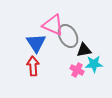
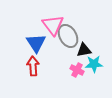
pink triangle: rotated 30 degrees clockwise
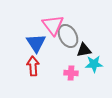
pink cross: moved 6 px left, 3 px down; rotated 24 degrees counterclockwise
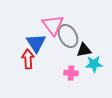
red arrow: moved 5 px left, 7 px up
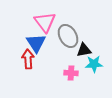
pink triangle: moved 8 px left, 3 px up
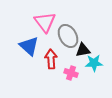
blue triangle: moved 7 px left, 3 px down; rotated 15 degrees counterclockwise
black triangle: moved 1 px left
red arrow: moved 23 px right
cyan star: moved 1 px up
pink cross: rotated 16 degrees clockwise
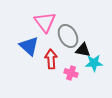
black triangle: rotated 21 degrees clockwise
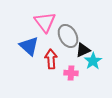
black triangle: rotated 35 degrees counterclockwise
cyan star: moved 1 px left, 2 px up; rotated 30 degrees counterclockwise
pink cross: rotated 16 degrees counterclockwise
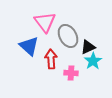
black triangle: moved 5 px right, 3 px up
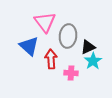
gray ellipse: rotated 35 degrees clockwise
